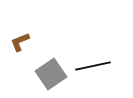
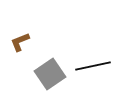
gray square: moved 1 px left
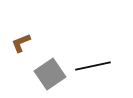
brown L-shape: moved 1 px right, 1 px down
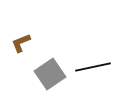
black line: moved 1 px down
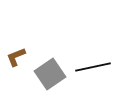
brown L-shape: moved 5 px left, 14 px down
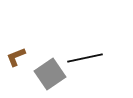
black line: moved 8 px left, 9 px up
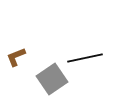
gray square: moved 2 px right, 5 px down
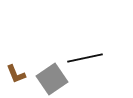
brown L-shape: moved 17 px down; rotated 90 degrees counterclockwise
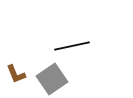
black line: moved 13 px left, 12 px up
